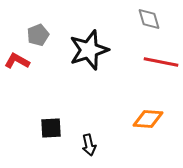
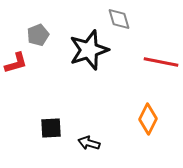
gray diamond: moved 30 px left
red L-shape: moved 1 px left, 2 px down; rotated 135 degrees clockwise
orange diamond: rotated 68 degrees counterclockwise
black arrow: moved 2 px up; rotated 120 degrees clockwise
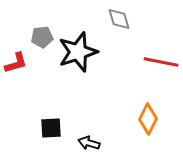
gray pentagon: moved 4 px right, 2 px down; rotated 15 degrees clockwise
black star: moved 11 px left, 2 px down
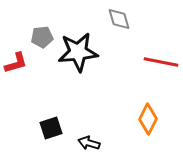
black star: rotated 12 degrees clockwise
black square: rotated 15 degrees counterclockwise
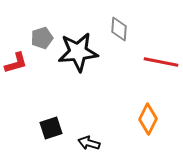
gray diamond: moved 10 px down; rotated 20 degrees clockwise
gray pentagon: moved 1 px down; rotated 10 degrees counterclockwise
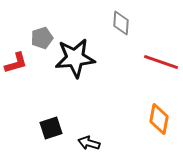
gray diamond: moved 2 px right, 6 px up
black star: moved 3 px left, 6 px down
red line: rotated 8 degrees clockwise
orange diamond: moved 11 px right; rotated 16 degrees counterclockwise
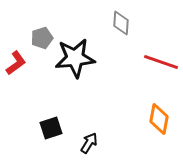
red L-shape: rotated 20 degrees counterclockwise
black arrow: rotated 105 degrees clockwise
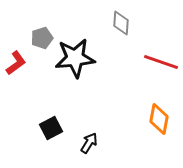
black square: rotated 10 degrees counterclockwise
